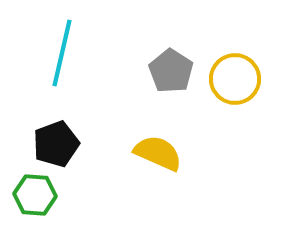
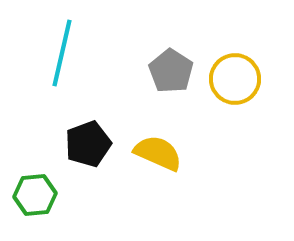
black pentagon: moved 32 px right
green hexagon: rotated 9 degrees counterclockwise
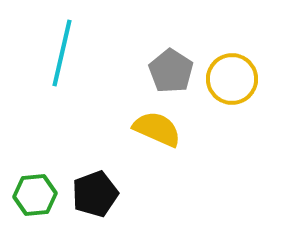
yellow circle: moved 3 px left
black pentagon: moved 7 px right, 50 px down
yellow semicircle: moved 1 px left, 24 px up
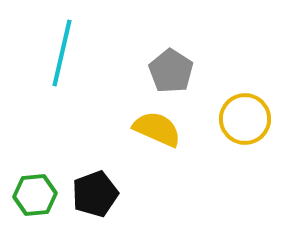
yellow circle: moved 13 px right, 40 px down
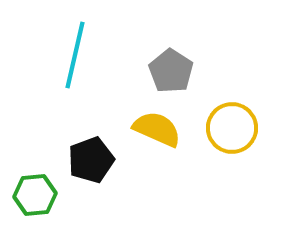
cyan line: moved 13 px right, 2 px down
yellow circle: moved 13 px left, 9 px down
black pentagon: moved 4 px left, 34 px up
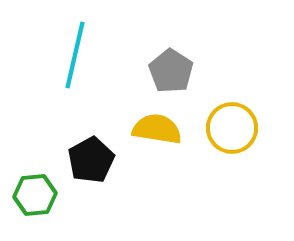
yellow semicircle: rotated 15 degrees counterclockwise
black pentagon: rotated 9 degrees counterclockwise
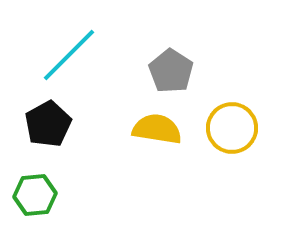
cyan line: moved 6 px left; rotated 32 degrees clockwise
black pentagon: moved 43 px left, 36 px up
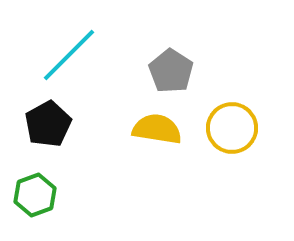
green hexagon: rotated 15 degrees counterclockwise
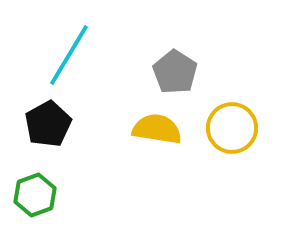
cyan line: rotated 14 degrees counterclockwise
gray pentagon: moved 4 px right, 1 px down
